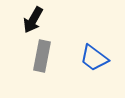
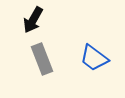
gray rectangle: moved 3 px down; rotated 32 degrees counterclockwise
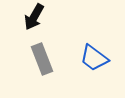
black arrow: moved 1 px right, 3 px up
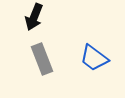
black arrow: rotated 8 degrees counterclockwise
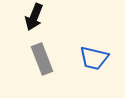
blue trapezoid: rotated 24 degrees counterclockwise
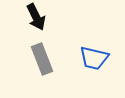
black arrow: moved 2 px right; rotated 48 degrees counterclockwise
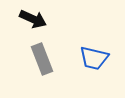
black arrow: moved 3 px left, 2 px down; rotated 40 degrees counterclockwise
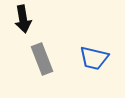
black arrow: moved 10 px left; rotated 56 degrees clockwise
